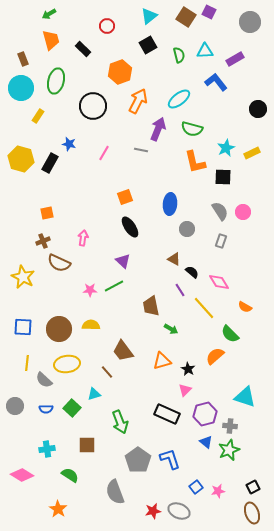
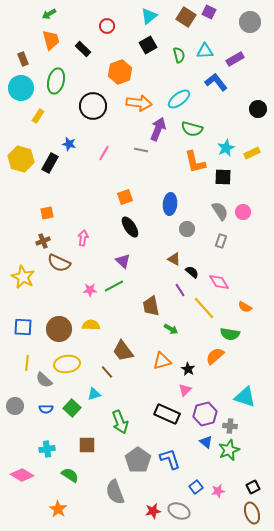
orange arrow at (138, 101): moved 1 px right, 2 px down; rotated 70 degrees clockwise
green semicircle at (230, 334): rotated 36 degrees counterclockwise
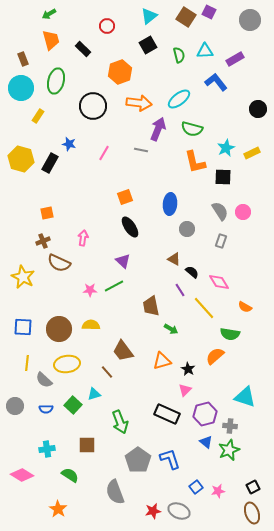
gray circle at (250, 22): moved 2 px up
green square at (72, 408): moved 1 px right, 3 px up
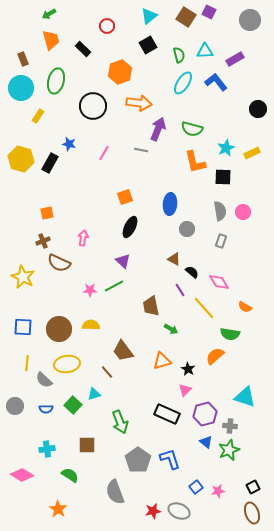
cyan ellipse at (179, 99): moved 4 px right, 16 px up; rotated 20 degrees counterclockwise
gray semicircle at (220, 211): rotated 24 degrees clockwise
black ellipse at (130, 227): rotated 60 degrees clockwise
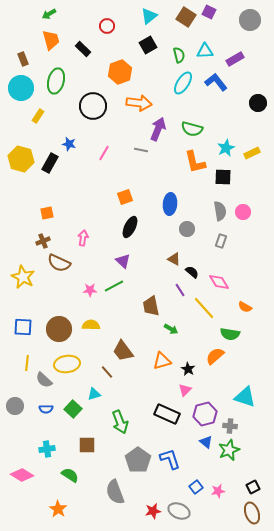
black circle at (258, 109): moved 6 px up
green square at (73, 405): moved 4 px down
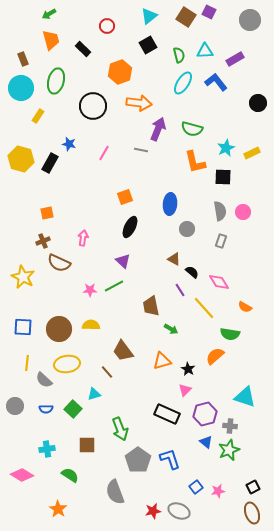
green arrow at (120, 422): moved 7 px down
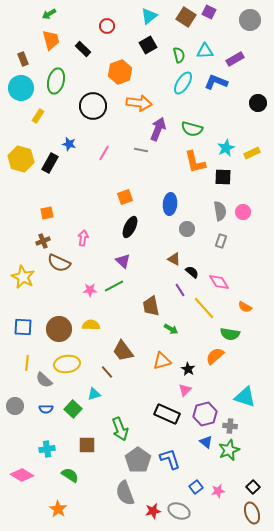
blue L-shape at (216, 82): rotated 30 degrees counterclockwise
black square at (253, 487): rotated 16 degrees counterclockwise
gray semicircle at (115, 492): moved 10 px right, 1 px down
